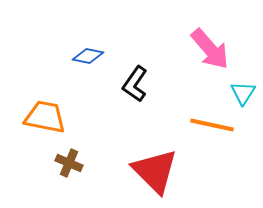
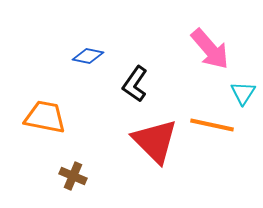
brown cross: moved 4 px right, 13 px down
red triangle: moved 30 px up
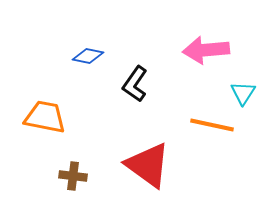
pink arrow: moved 4 px left, 1 px down; rotated 126 degrees clockwise
red triangle: moved 7 px left, 24 px down; rotated 9 degrees counterclockwise
brown cross: rotated 16 degrees counterclockwise
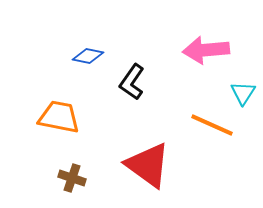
black L-shape: moved 3 px left, 2 px up
orange trapezoid: moved 14 px right
orange line: rotated 12 degrees clockwise
brown cross: moved 1 px left, 2 px down; rotated 12 degrees clockwise
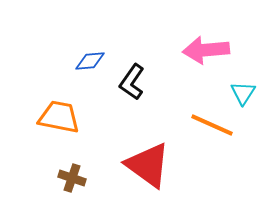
blue diamond: moved 2 px right, 5 px down; rotated 16 degrees counterclockwise
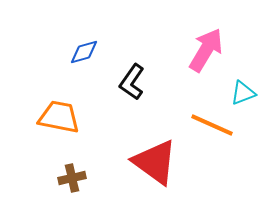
pink arrow: rotated 126 degrees clockwise
blue diamond: moved 6 px left, 9 px up; rotated 12 degrees counterclockwise
cyan triangle: rotated 36 degrees clockwise
red triangle: moved 7 px right, 3 px up
brown cross: rotated 32 degrees counterclockwise
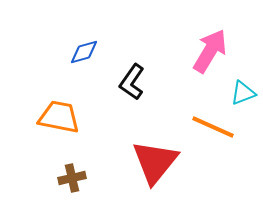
pink arrow: moved 4 px right, 1 px down
orange line: moved 1 px right, 2 px down
red triangle: rotated 33 degrees clockwise
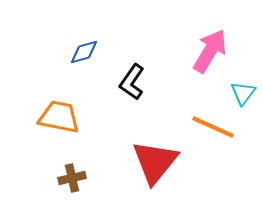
cyan triangle: rotated 32 degrees counterclockwise
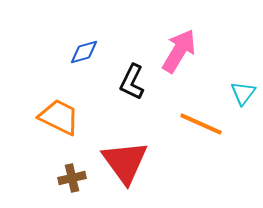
pink arrow: moved 31 px left
black L-shape: rotated 9 degrees counterclockwise
orange trapezoid: rotated 15 degrees clockwise
orange line: moved 12 px left, 3 px up
red triangle: moved 30 px left; rotated 15 degrees counterclockwise
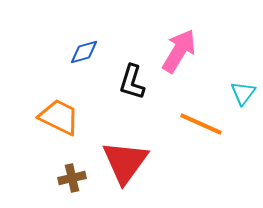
black L-shape: rotated 9 degrees counterclockwise
red triangle: rotated 12 degrees clockwise
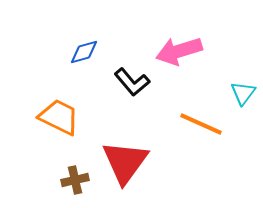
pink arrow: rotated 138 degrees counterclockwise
black L-shape: rotated 57 degrees counterclockwise
brown cross: moved 3 px right, 2 px down
